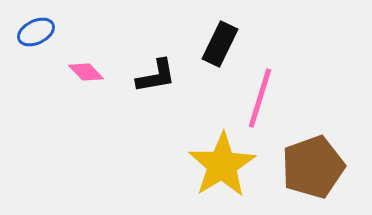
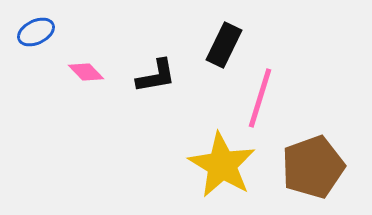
black rectangle: moved 4 px right, 1 px down
yellow star: rotated 10 degrees counterclockwise
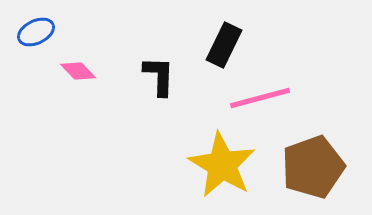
pink diamond: moved 8 px left, 1 px up
black L-shape: moved 3 px right; rotated 78 degrees counterclockwise
pink line: rotated 58 degrees clockwise
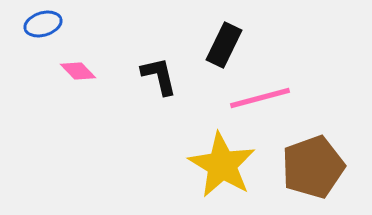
blue ellipse: moved 7 px right, 8 px up; rotated 9 degrees clockwise
black L-shape: rotated 15 degrees counterclockwise
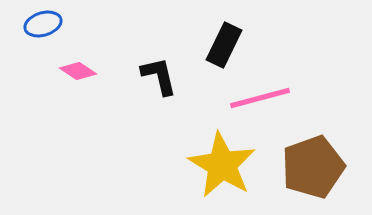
pink diamond: rotated 12 degrees counterclockwise
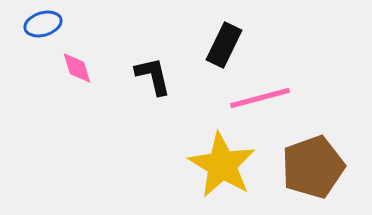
pink diamond: moved 1 px left, 3 px up; rotated 39 degrees clockwise
black L-shape: moved 6 px left
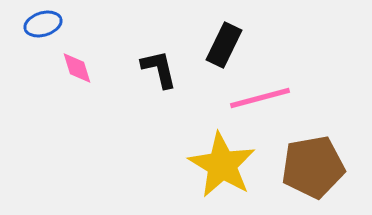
black L-shape: moved 6 px right, 7 px up
brown pentagon: rotated 10 degrees clockwise
